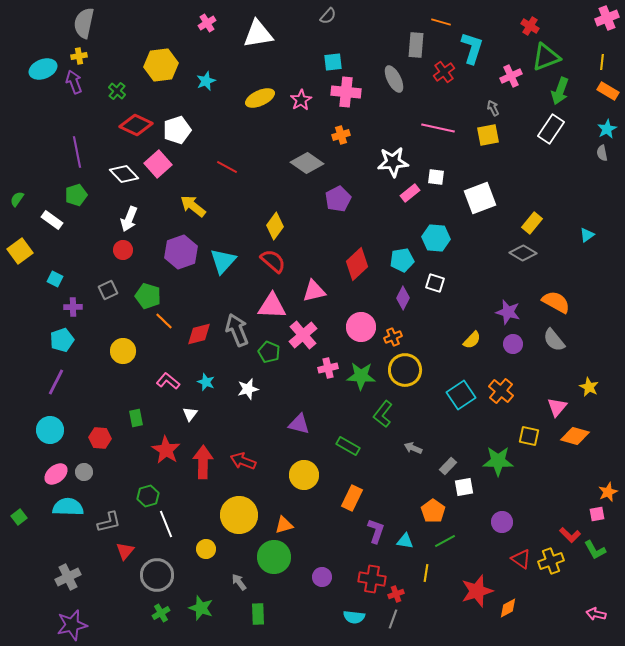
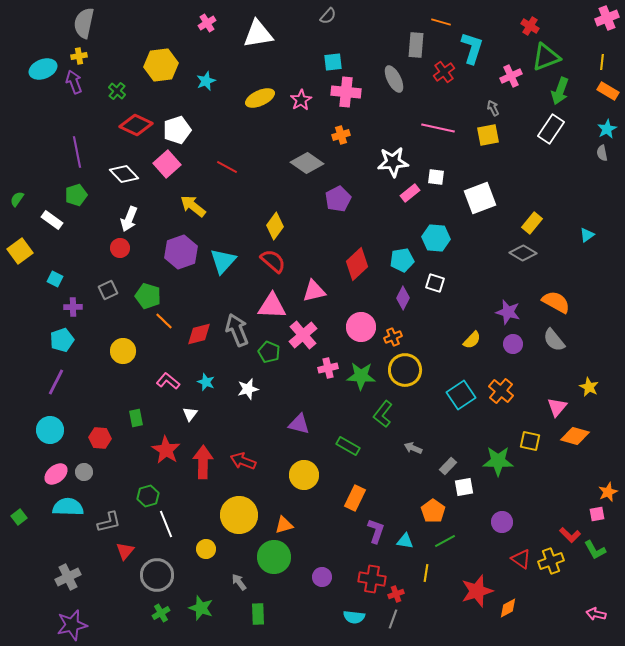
pink square at (158, 164): moved 9 px right
red circle at (123, 250): moved 3 px left, 2 px up
yellow square at (529, 436): moved 1 px right, 5 px down
orange rectangle at (352, 498): moved 3 px right
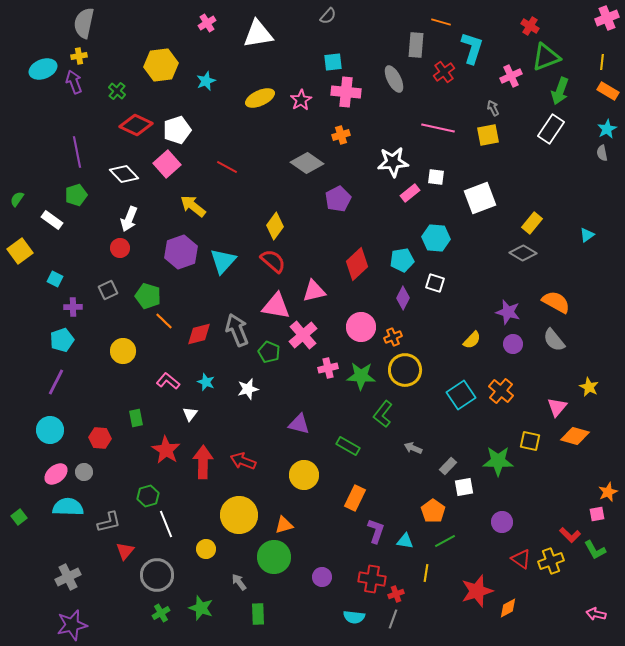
pink triangle at (272, 306): moved 4 px right; rotated 8 degrees clockwise
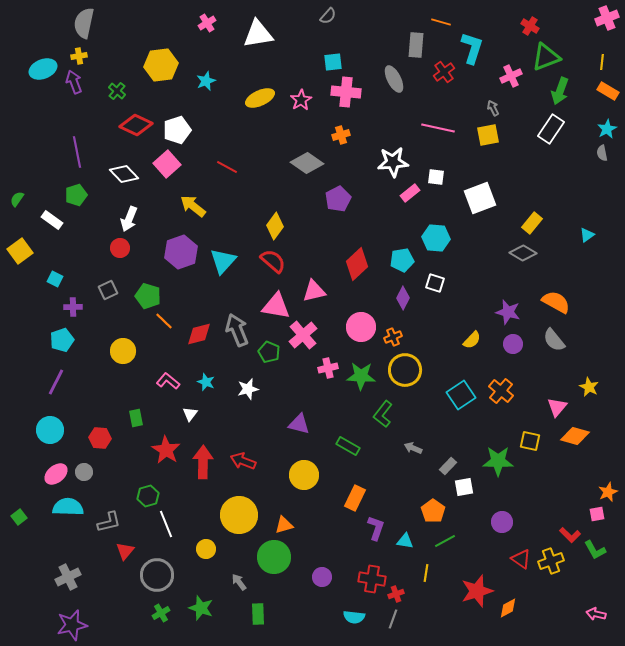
purple L-shape at (376, 531): moved 3 px up
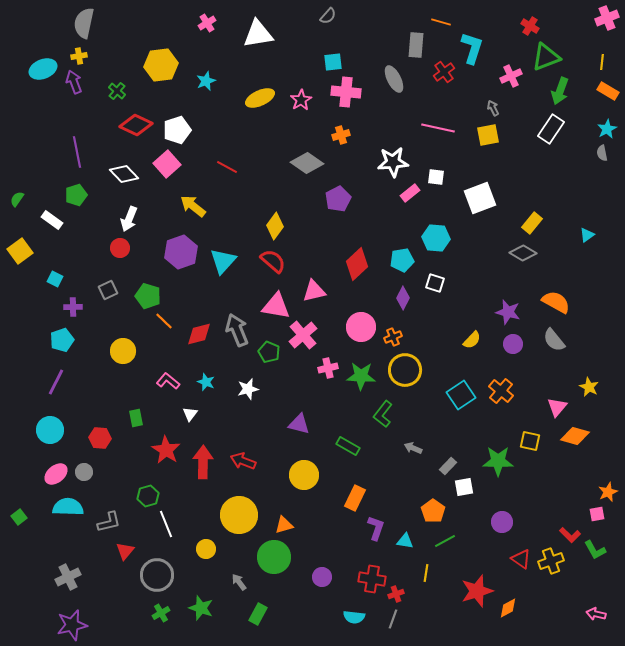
green rectangle at (258, 614): rotated 30 degrees clockwise
